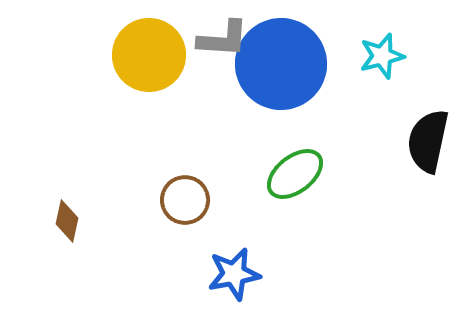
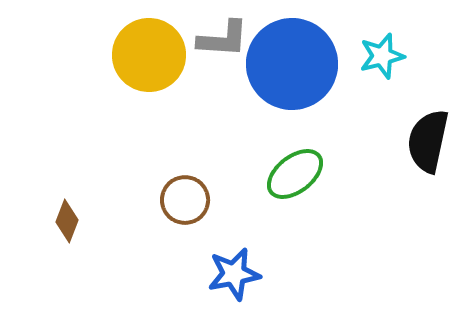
blue circle: moved 11 px right
brown diamond: rotated 9 degrees clockwise
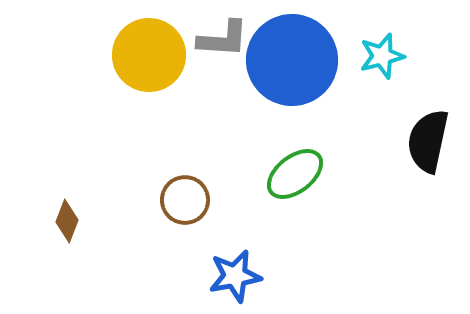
blue circle: moved 4 px up
blue star: moved 1 px right, 2 px down
